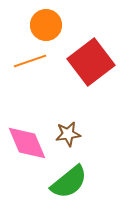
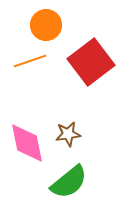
pink diamond: rotated 12 degrees clockwise
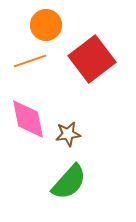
red square: moved 1 px right, 3 px up
pink diamond: moved 1 px right, 24 px up
green semicircle: rotated 9 degrees counterclockwise
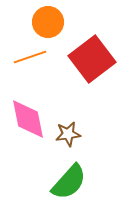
orange circle: moved 2 px right, 3 px up
orange line: moved 4 px up
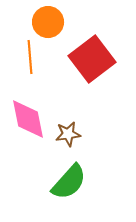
orange line: rotated 76 degrees counterclockwise
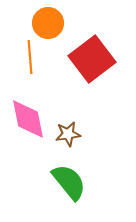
orange circle: moved 1 px down
green semicircle: rotated 81 degrees counterclockwise
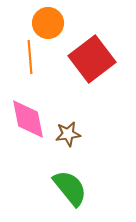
green semicircle: moved 1 px right, 6 px down
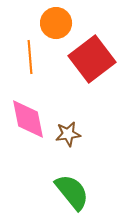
orange circle: moved 8 px right
green semicircle: moved 2 px right, 4 px down
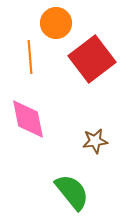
brown star: moved 27 px right, 7 px down
